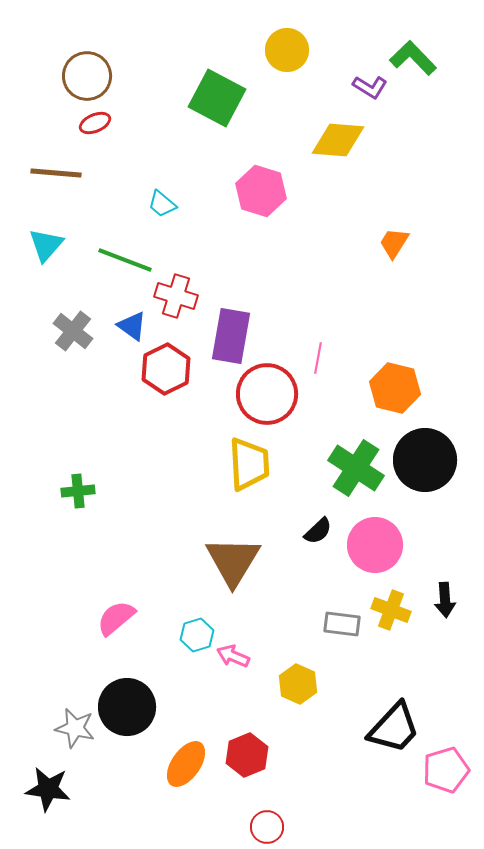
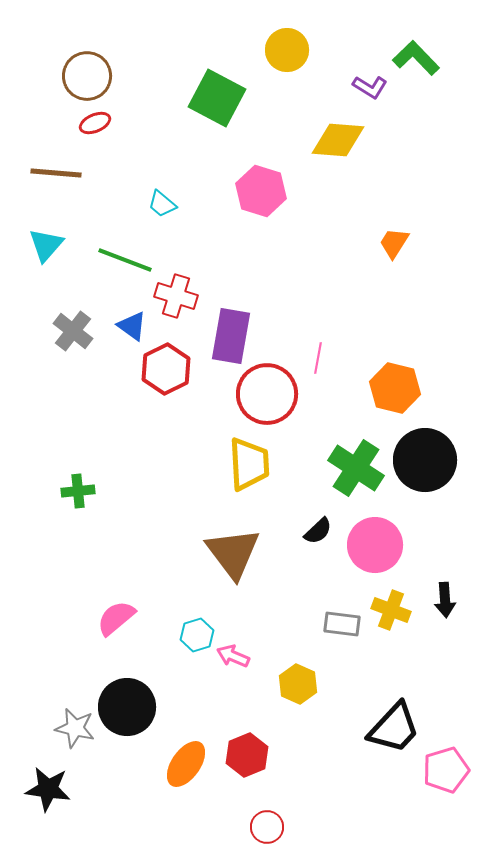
green L-shape at (413, 58): moved 3 px right
brown triangle at (233, 561): moved 8 px up; rotated 8 degrees counterclockwise
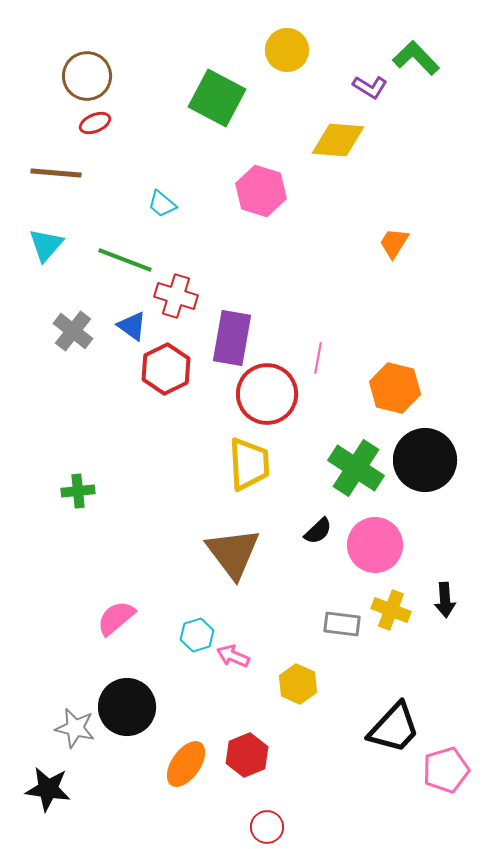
purple rectangle at (231, 336): moved 1 px right, 2 px down
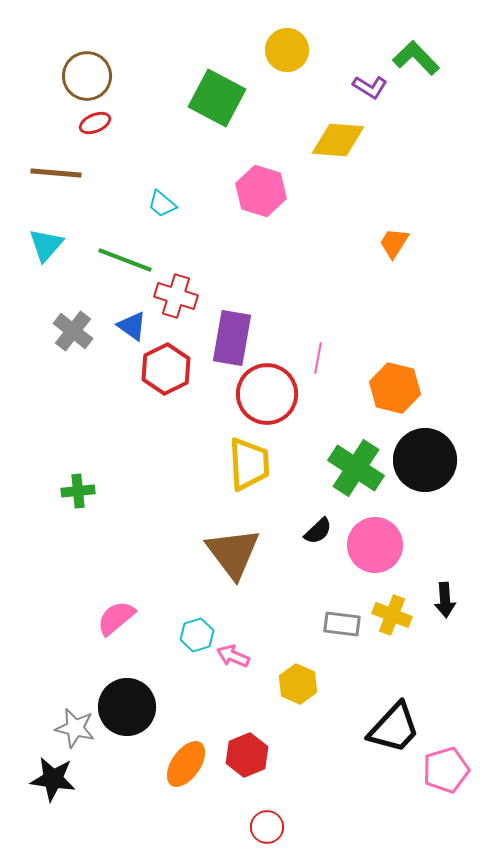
yellow cross at (391, 610): moved 1 px right, 5 px down
black star at (48, 789): moved 5 px right, 10 px up
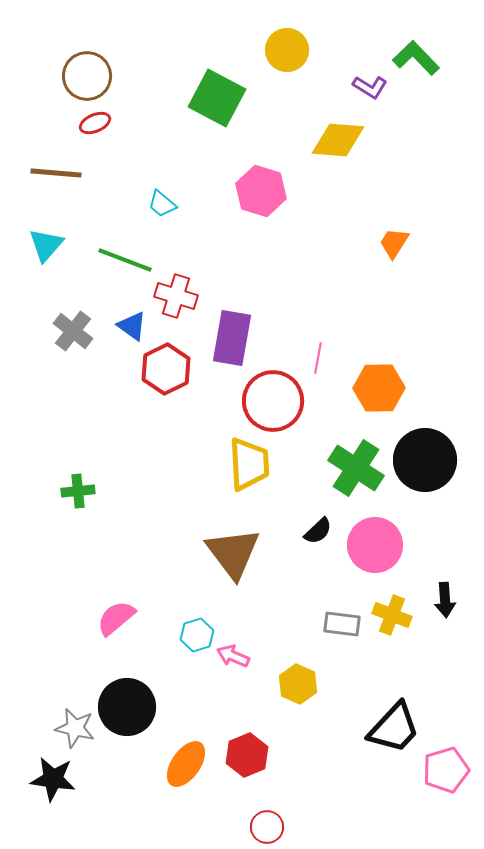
orange hexagon at (395, 388): moved 16 px left; rotated 15 degrees counterclockwise
red circle at (267, 394): moved 6 px right, 7 px down
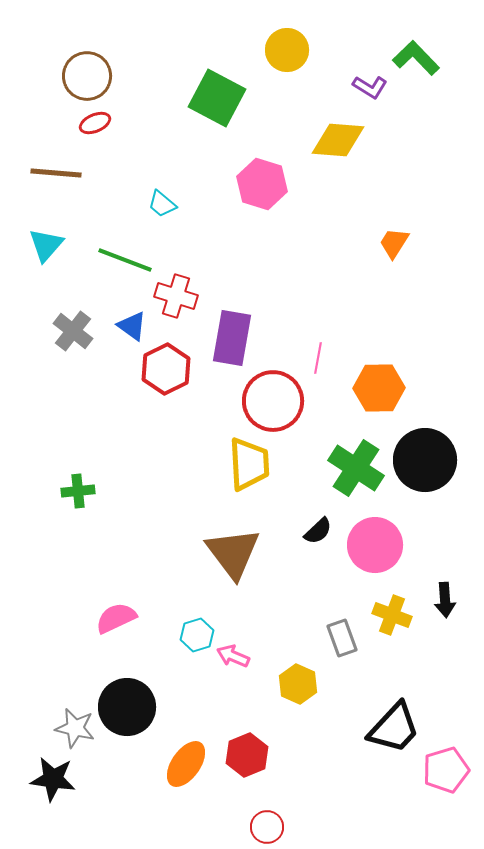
pink hexagon at (261, 191): moved 1 px right, 7 px up
pink semicircle at (116, 618): rotated 15 degrees clockwise
gray rectangle at (342, 624): moved 14 px down; rotated 63 degrees clockwise
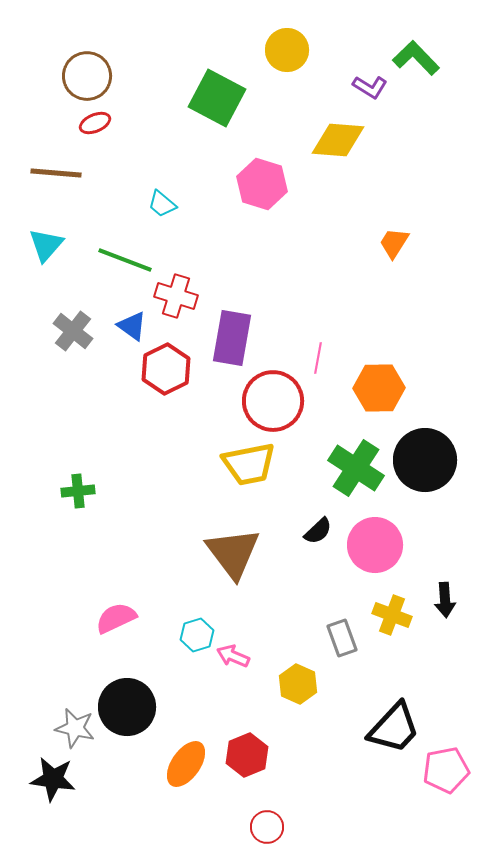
yellow trapezoid at (249, 464): rotated 82 degrees clockwise
pink pentagon at (446, 770): rotated 6 degrees clockwise
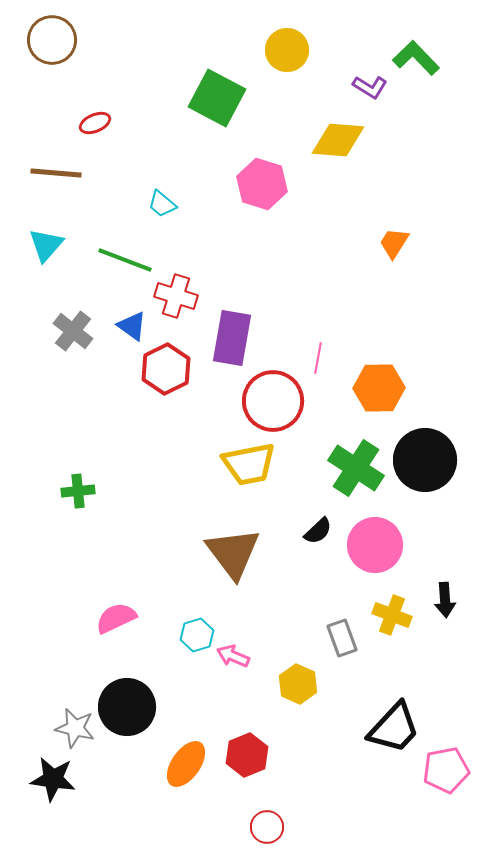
brown circle at (87, 76): moved 35 px left, 36 px up
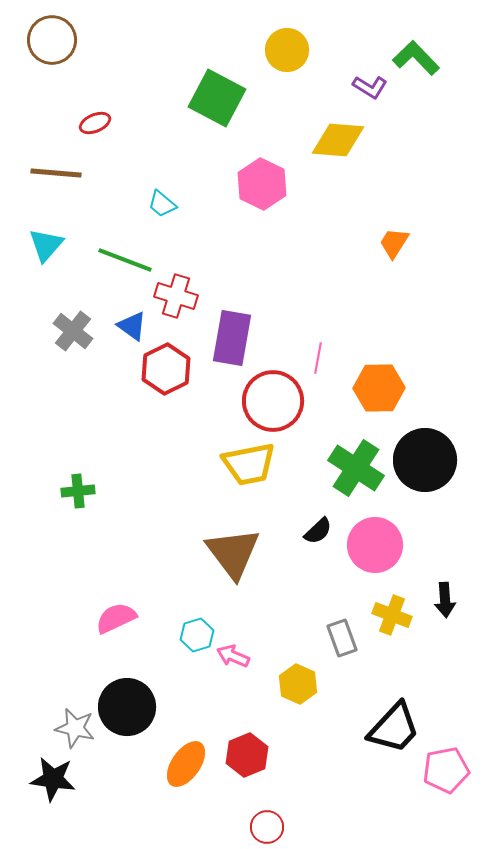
pink hexagon at (262, 184): rotated 9 degrees clockwise
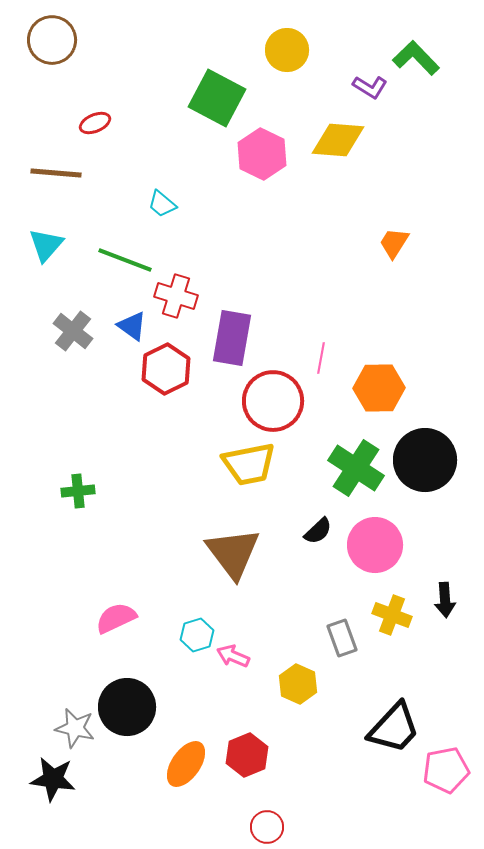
pink hexagon at (262, 184): moved 30 px up
pink line at (318, 358): moved 3 px right
